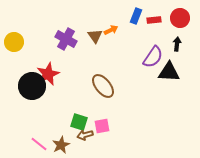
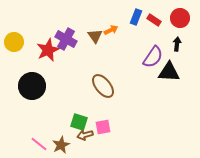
blue rectangle: moved 1 px down
red rectangle: rotated 40 degrees clockwise
red star: moved 24 px up
pink square: moved 1 px right, 1 px down
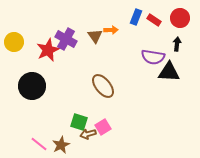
orange arrow: rotated 24 degrees clockwise
purple semicircle: rotated 65 degrees clockwise
pink square: rotated 21 degrees counterclockwise
brown arrow: moved 3 px right, 1 px up
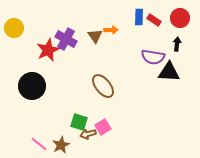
blue rectangle: moved 3 px right; rotated 21 degrees counterclockwise
yellow circle: moved 14 px up
